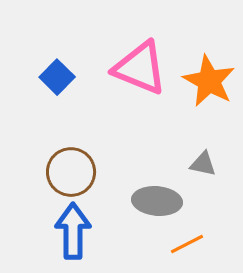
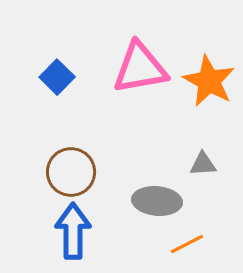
pink triangle: rotated 32 degrees counterclockwise
gray triangle: rotated 16 degrees counterclockwise
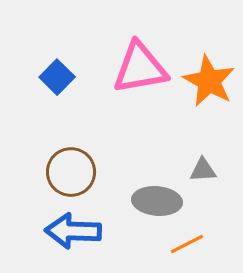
gray triangle: moved 6 px down
blue arrow: rotated 88 degrees counterclockwise
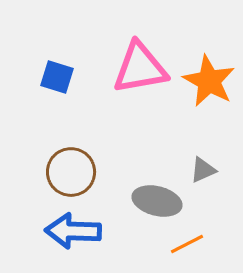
blue square: rotated 28 degrees counterclockwise
gray triangle: rotated 20 degrees counterclockwise
gray ellipse: rotated 9 degrees clockwise
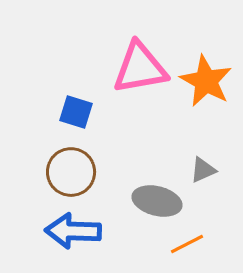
blue square: moved 19 px right, 35 px down
orange star: moved 3 px left
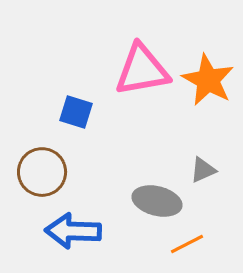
pink triangle: moved 2 px right, 2 px down
orange star: moved 2 px right, 1 px up
brown circle: moved 29 px left
